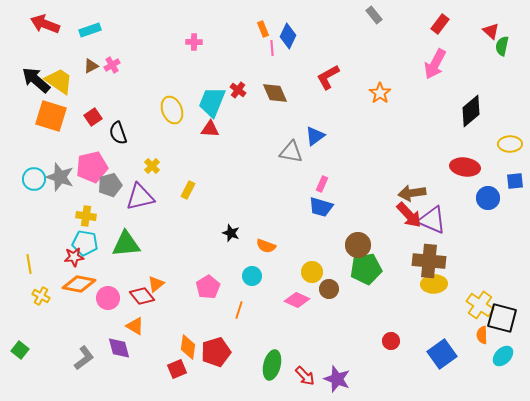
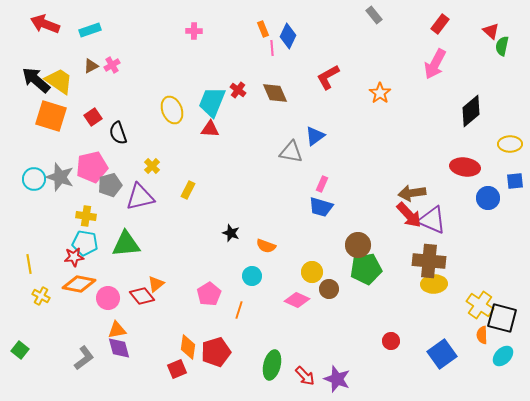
pink cross at (194, 42): moved 11 px up
pink pentagon at (208, 287): moved 1 px right, 7 px down
orange triangle at (135, 326): moved 18 px left, 4 px down; rotated 42 degrees counterclockwise
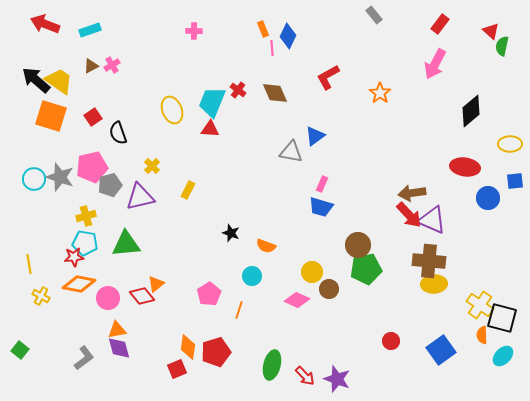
yellow cross at (86, 216): rotated 24 degrees counterclockwise
blue square at (442, 354): moved 1 px left, 4 px up
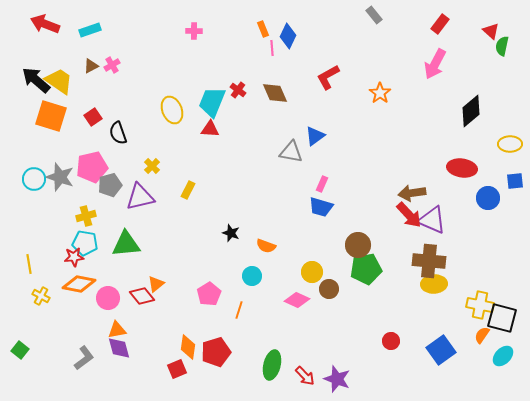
red ellipse at (465, 167): moved 3 px left, 1 px down
yellow cross at (480, 305): rotated 24 degrees counterclockwise
orange semicircle at (482, 335): rotated 36 degrees clockwise
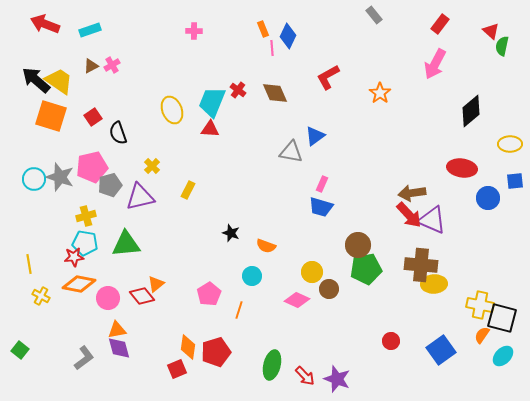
brown cross at (429, 261): moved 8 px left, 4 px down
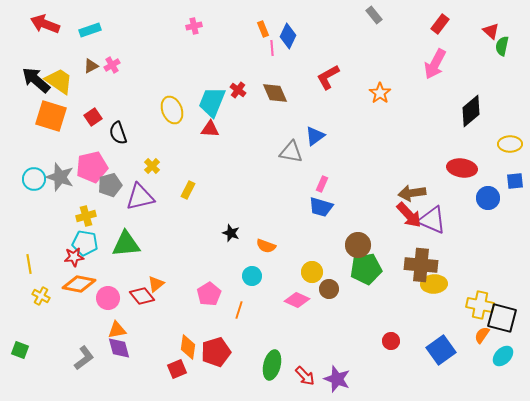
pink cross at (194, 31): moved 5 px up; rotated 14 degrees counterclockwise
green square at (20, 350): rotated 18 degrees counterclockwise
